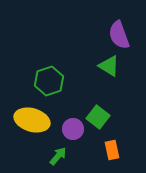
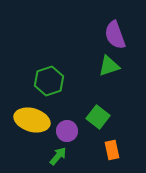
purple semicircle: moved 4 px left
green triangle: rotated 50 degrees counterclockwise
purple circle: moved 6 px left, 2 px down
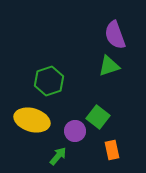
purple circle: moved 8 px right
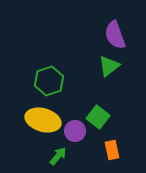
green triangle: rotated 20 degrees counterclockwise
yellow ellipse: moved 11 px right
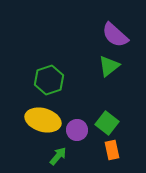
purple semicircle: rotated 28 degrees counterclockwise
green hexagon: moved 1 px up
green square: moved 9 px right, 6 px down
purple circle: moved 2 px right, 1 px up
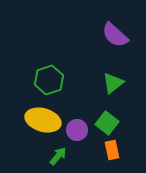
green triangle: moved 4 px right, 17 px down
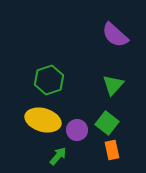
green triangle: moved 2 px down; rotated 10 degrees counterclockwise
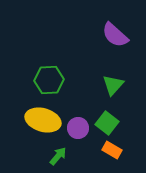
green hexagon: rotated 16 degrees clockwise
purple circle: moved 1 px right, 2 px up
orange rectangle: rotated 48 degrees counterclockwise
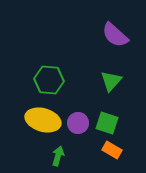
green hexagon: rotated 8 degrees clockwise
green triangle: moved 2 px left, 4 px up
green square: rotated 20 degrees counterclockwise
purple circle: moved 5 px up
green arrow: rotated 24 degrees counterclockwise
